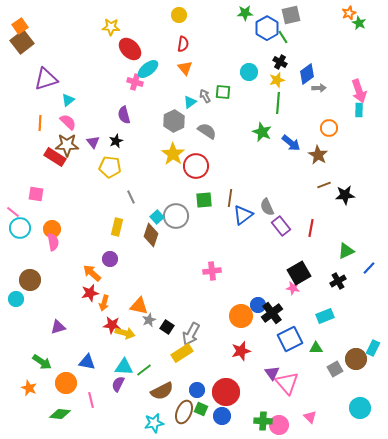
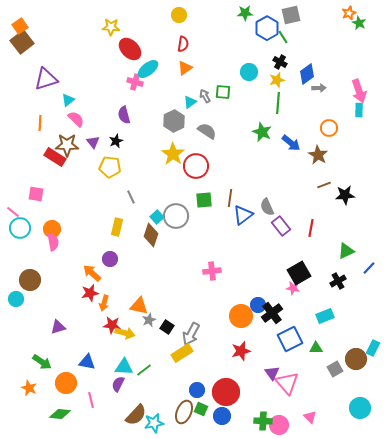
orange triangle at (185, 68): rotated 35 degrees clockwise
pink semicircle at (68, 122): moved 8 px right, 3 px up
brown semicircle at (162, 391): moved 26 px left, 24 px down; rotated 20 degrees counterclockwise
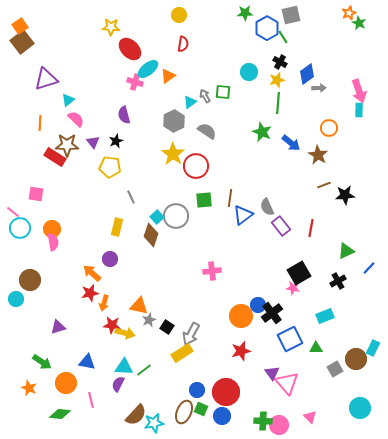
orange triangle at (185, 68): moved 17 px left, 8 px down
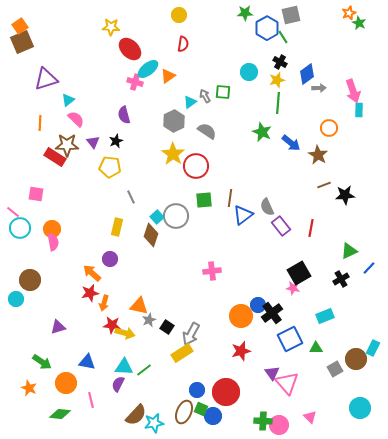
brown square at (22, 42): rotated 15 degrees clockwise
pink arrow at (359, 91): moved 6 px left
green triangle at (346, 251): moved 3 px right
black cross at (338, 281): moved 3 px right, 2 px up
blue circle at (222, 416): moved 9 px left
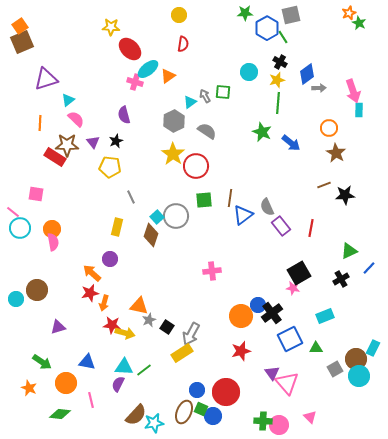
brown star at (318, 155): moved 18 px right, 2 px up
brown circle at (30, 280): moved 7 px right, 10 px down
cyan circle at (360, 408): moved 1 px left, 32 px up
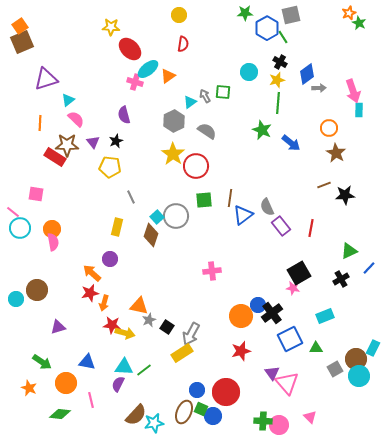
green star at (262, 132): moved 2 px up
